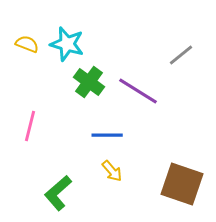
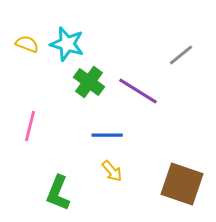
green L-shape: rotated 27 degrees counterclockwise
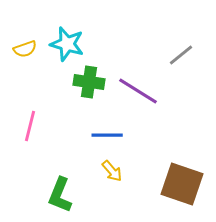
yellow semicircle: moved 2 px left, 5 px down; rotated 140 degrees clockwise
green cross: rotated 28 degrees counterclockwise
green L-shape: moved 2 px right, 2 px down
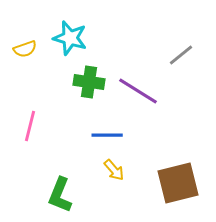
cyan star: moved 3 px right, 6 px up
yellow arrow: moved 2 px right, 1 px up
brown square: moved 4 px left, 1 px up; rotated 33 degrees counterclockwise
